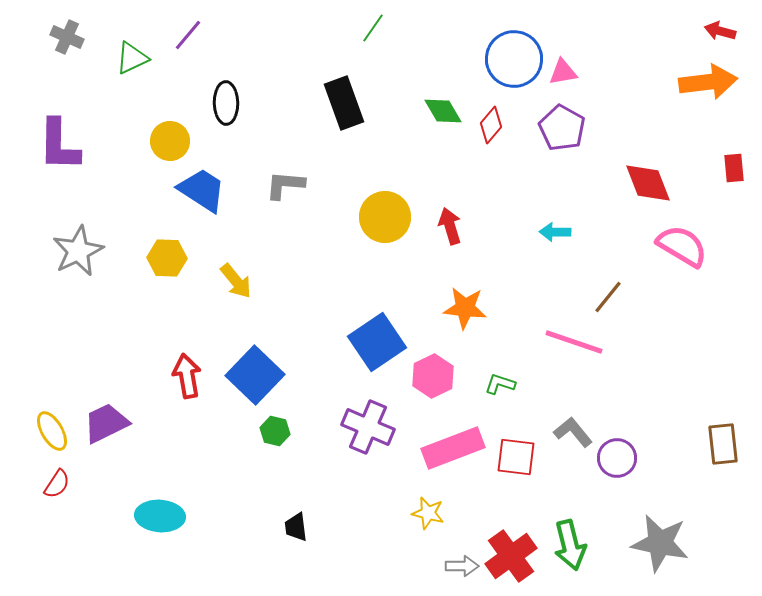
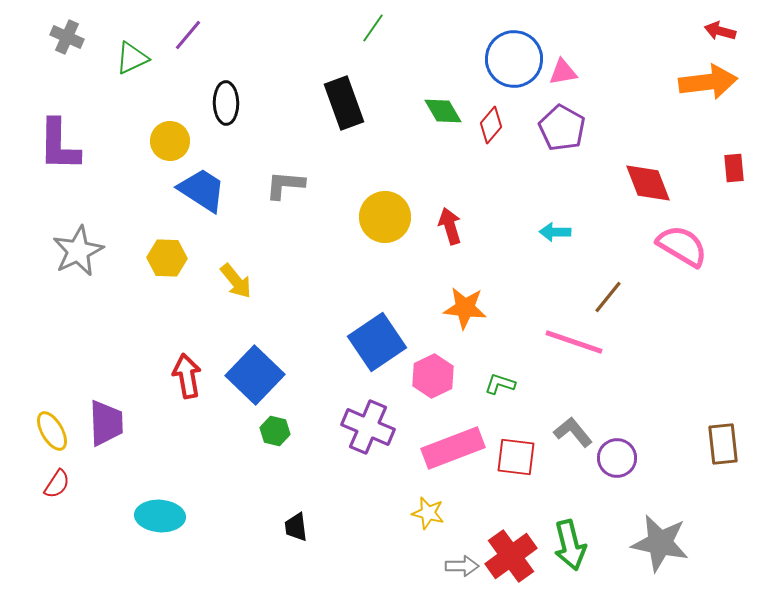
purple trapezoid at (106, 423): rotated 114 degrees clockwise
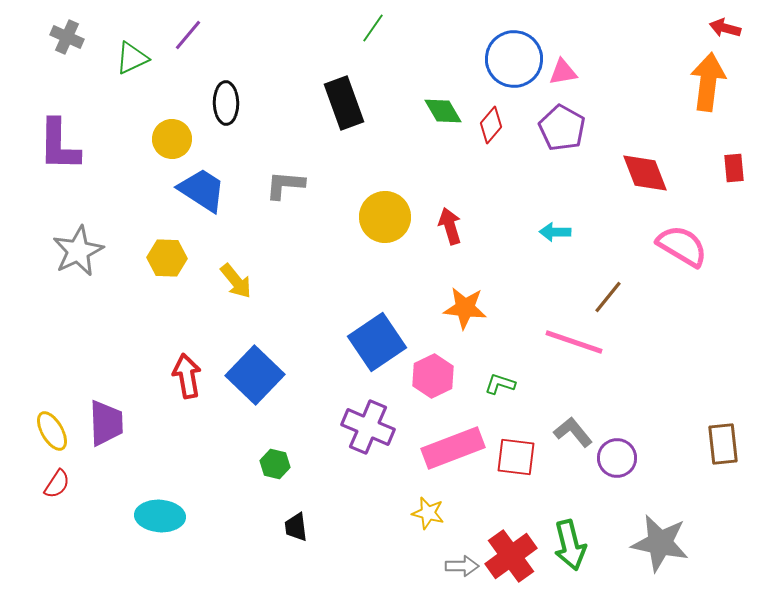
red arrow at (720, 31): moved 5 px right, 3 px up
orange arrow at (708, 82): rotated 76 degrees counterclockwise
yellow circle at (170, 141): moved 2 px right, 2 px up
red diamond at (648, 183): moved 3 px left, 10 px up
green hexagon at (275, 431): moved 33 px down
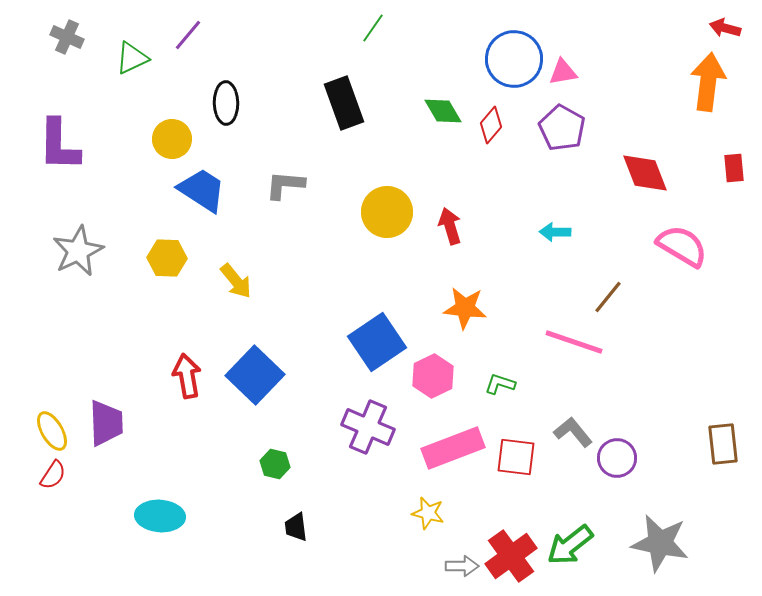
yellow circle at (385, 217): moved 2 px right, 5 px up
red semicircle at (57, 484): moved 4 px left, 9 px up
green arrow at (570, 545): rotated 66 degrees clockwise
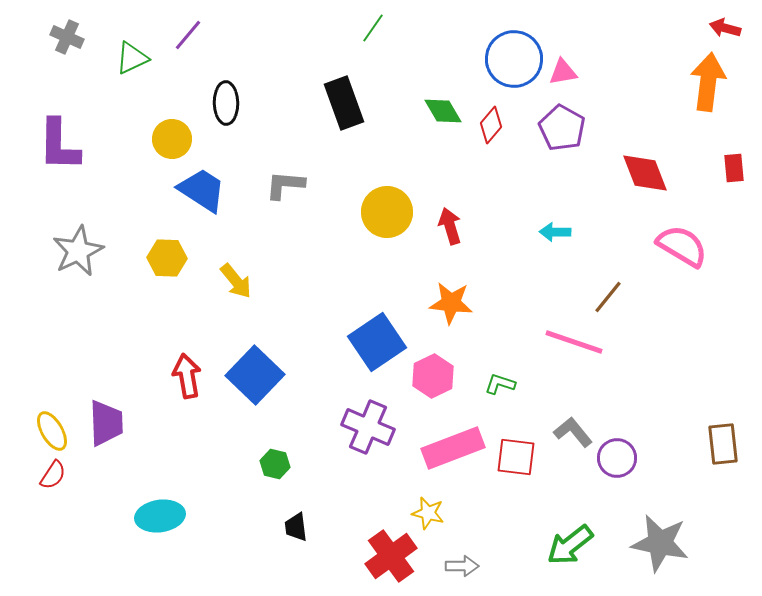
orange star at (465, 308): moved 14 px left, 5 px up
cyan ellipse at (160, 516): rotated 12 degrees counterclockwise
red cross at (511, 556): moved 120 px left
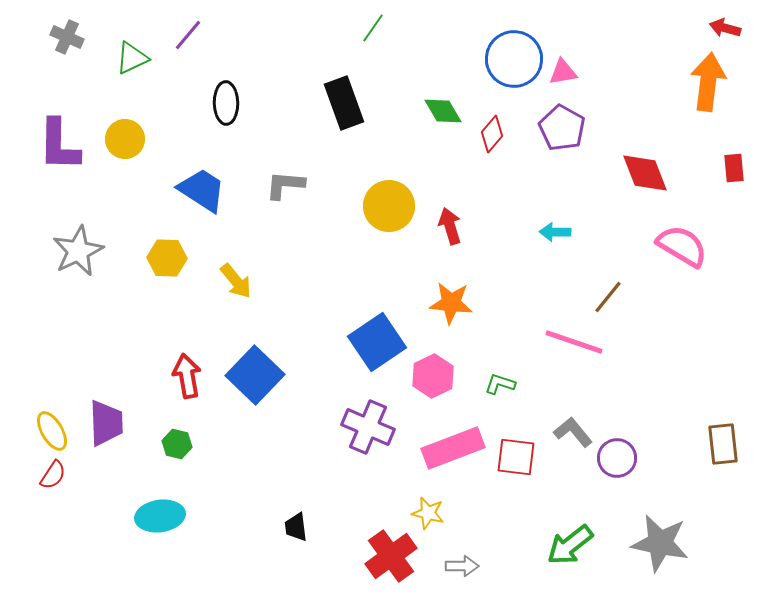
red diamond at (491, 125): moved 1 px right, 9 px down
yellow circle at (172, 139): moved 47 px left
yellow circle at (387, 212): moved 2 px right, 6 px up
green hexagon at (275, 464): moved 98 px left, 20 px up
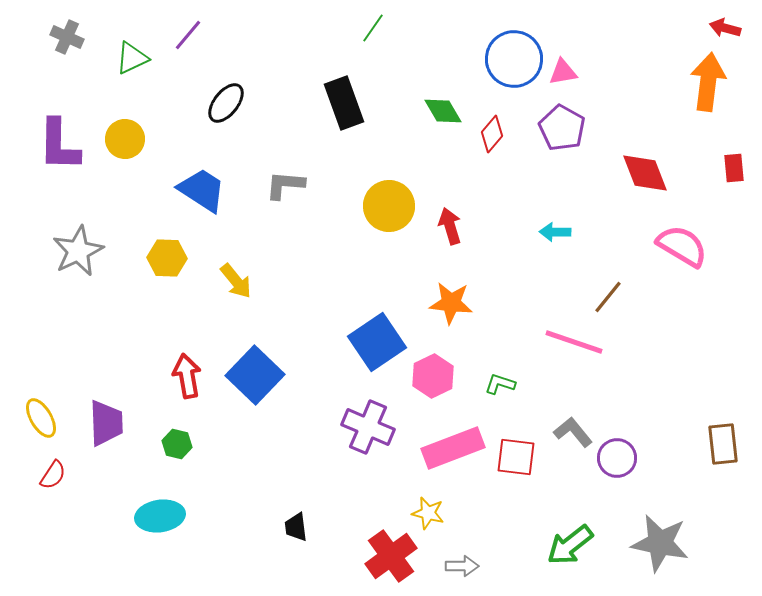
black ellipse at (226, 103): rotated 39 degrees clockwise
yellow ellipse at (52, 431): moved 11 px left, 13 px up
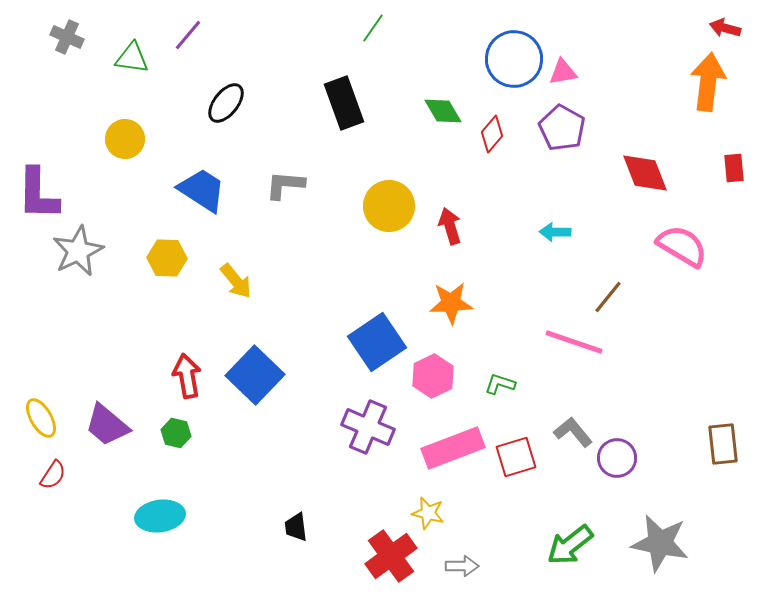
green triangle at (132, 58): rotated 33 degrees clockwise
purple L-shape at (59, 145): moved 21 px left, 49 px down
orange star at (451, 303): rotated 9 degrees counterclockwise
purple trapezoid at (106, 423): moved 1 px right, 2 px down; rotated 132 degrees clockwise
green hexagon at (177, 444): moved 1 px left, 11 px up
red square at (516, 457): rotated 24 degrees counterclockwise
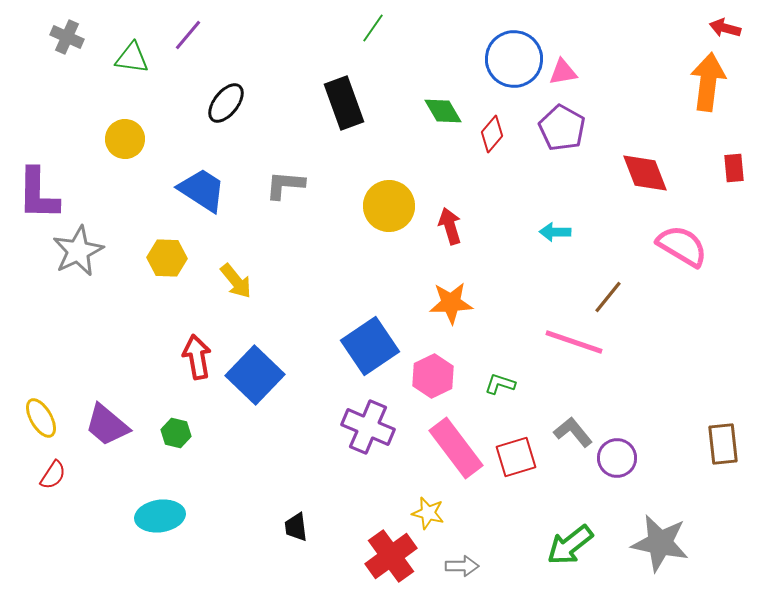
blue square at (377, 342): moved 7 px left, 4 px down
red arrow at (187, 376): moved 10 px right, 19 px up
pink rectangle at (453, 448): moved 3 px right; rotated 74 degrees clockwise
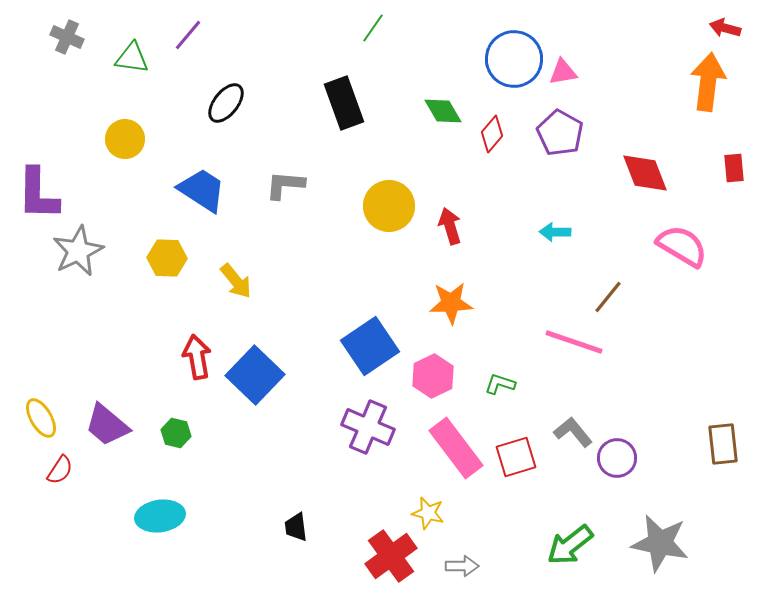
purple pentagon at (562, 128): moved 2 px left, 5 px down
red semicircle at (53, 475): moved 7 px right, 5 px up
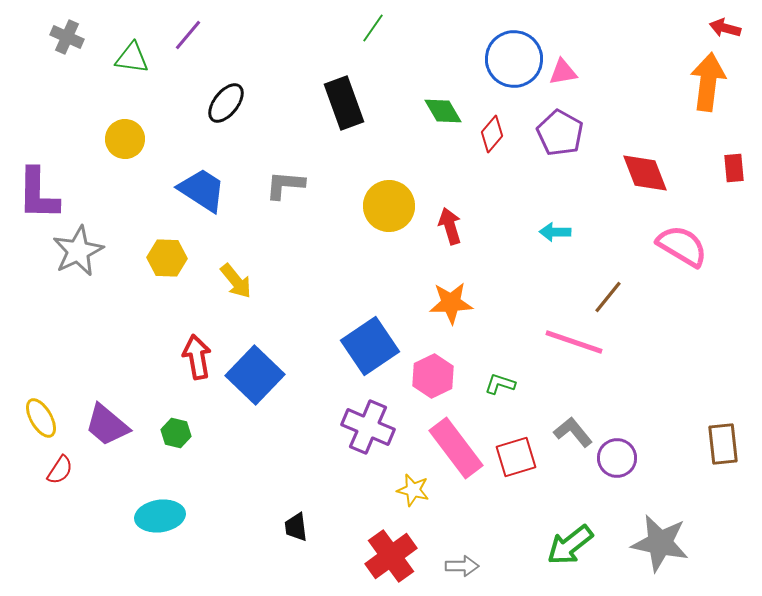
yellow star at (428, 513): moved 15 px left, 23 px up
